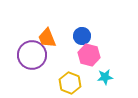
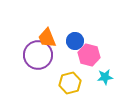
blue circle: moved 7 px left, 5 px down
purple circle: moved 6 px right
yellow hexagon: rotated 25 degrees clockwise
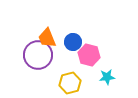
blue circle: moved 2 px left, 1 px down
cyan star: moved 2 px right
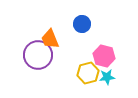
orange trapezoid: moved 3 px right, 1 px down
blue circle: moved 9 px right, 18 px up
pink hexagon: moved 15 px right, 1 px down
yellow hexagon: moved 18 px right, 10 px up
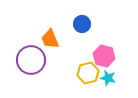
purple circle: moved 7 px left, 5 px down
cyan star: moved 1 px right, 1 px down; rotated 21 degrees clockwise
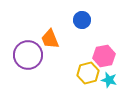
blue circle: moved 4 px up
pink hexagon: rotated 25 degrees counterclockwise
purple circle: moved 3 px left, 5 px up
cyan star: moved 1 px right, 2 px down
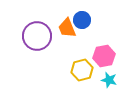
orange trapezoid: moved 17 px right, 11 px up
purple circle: moved 9 px right, 19 px up
yellow hexagon: moved 6 px left, 3 px up
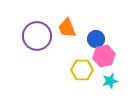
blue circle: moved 14 px right, 19 px down
yellow hexagon: rotated 15 degrees clockwise
cyan star: moved 1 px right, 1 px down; rotated 28 degrees counterclockwise
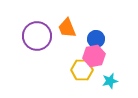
pink hexagon: moved 10 px left
